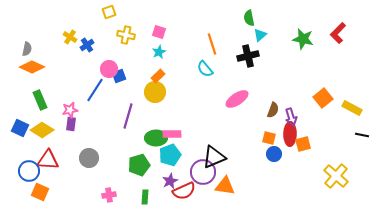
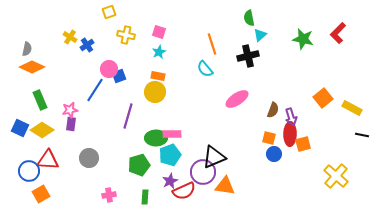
orange rectangle at (158, 76): rotated 56 degrees clockwise
orange square at (40, 192): moved 1 px right, 2 px down; rotated 36 degrees clockwise
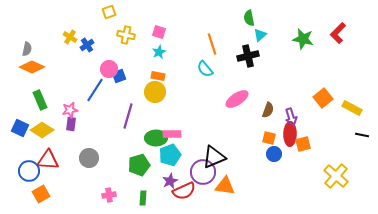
brown semicircle at (273, 110): moved 5 px left
green rectangle at (145, 197): moved 2 px left, 1 px down
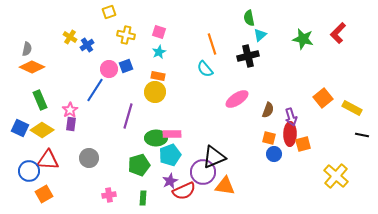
blue square at (119, 76): moved 7 px right, 10 px up
pink star at (70, 110): rotated 21 degrees counterclockwise
orange square at (41, 194): moved 3 px right
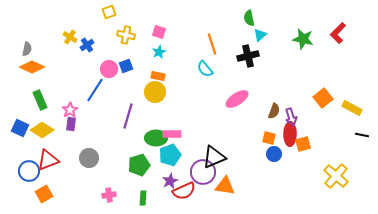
brown semicircle at (268, 110): moved 6 px right, 1 px down
red triangle at (48, 160): rotated 25 degrees counterclockwise
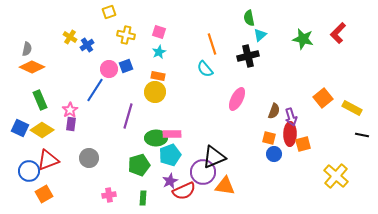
pink ellipse at (237, 99): rotated 30 degrees counterclockwise
